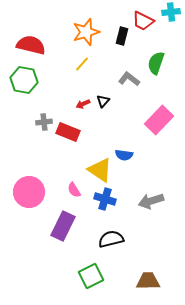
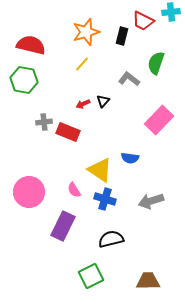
blue semicircle: moved 6 px right, 3 px down
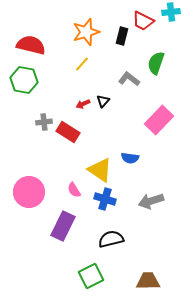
red rectangle: rotated 10 degrees clockwise
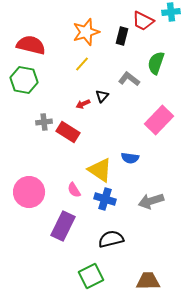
black triangle: moved 1 px left, 5 px up
